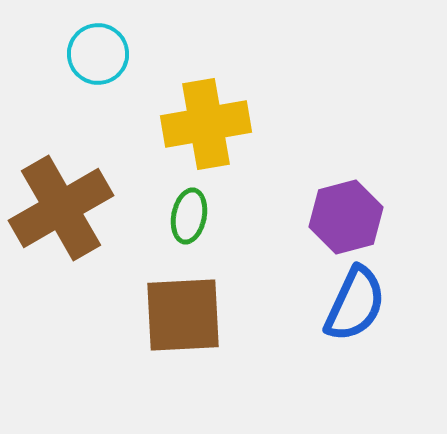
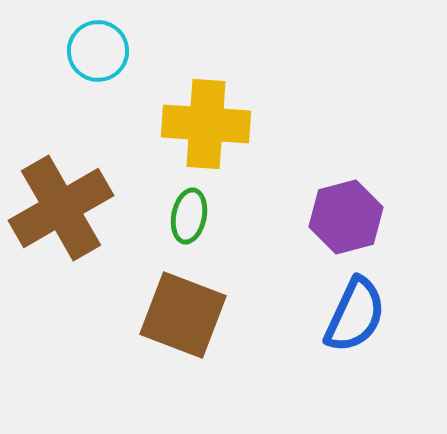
cyan circle: moved 3 px up
yellow cross: rotated 14 degrees clockwise
blue semicircle: moved 11 px down
brown square: rotated 24 degrees clockwise
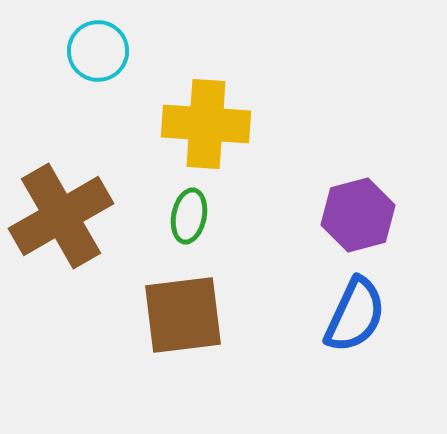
brown cross: moved 8 px down
purple hexagon: moved 12 px right, 2 px up
brown square: rotated 28 degrees counterclockwise
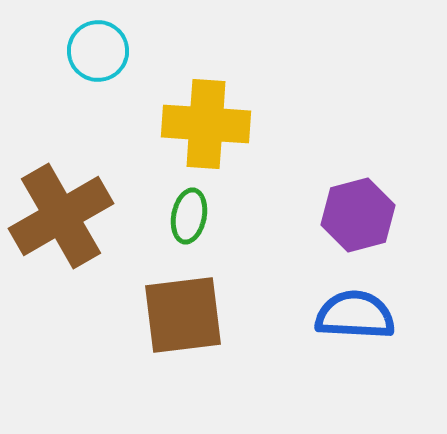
blue semicircle: rotated 112 degrees counterclockwise
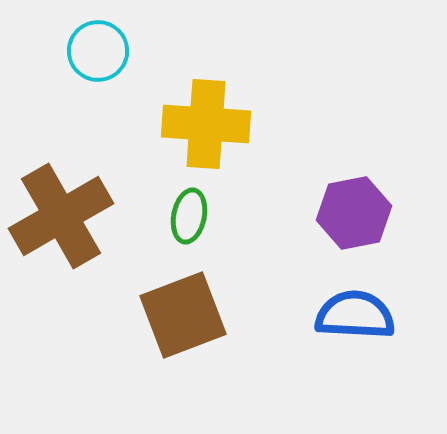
purple hexagon: moved 4 px left, 2 px up; rotated 4 degrees clockwise
brown square: rotated 14 degrees counterclockwise
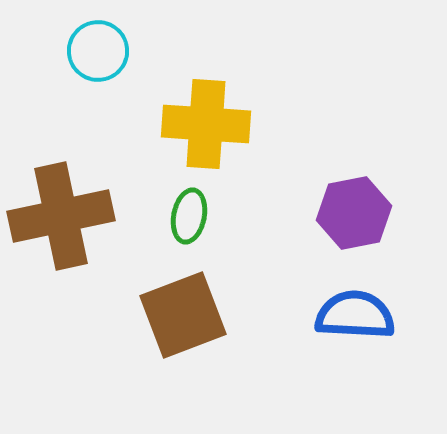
brown cross: rotated 18 degrees clockwise
